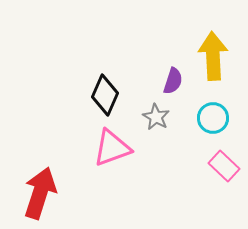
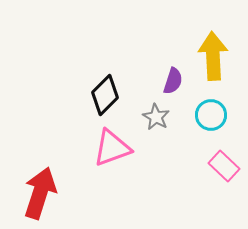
black diamond: rotated 21 degrees clockwise
cyan circle: moved 2 px left, 3 px up
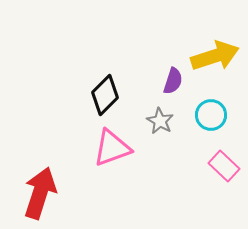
yellow arrow: moved 2 px right; rotated 75 degrees clockwise
gray star: moved 4 px right, 4 px down
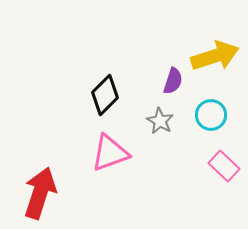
pink triangle: moved 2 px left, 5 px down
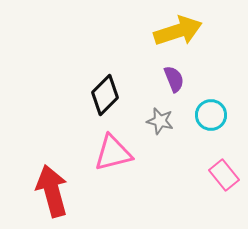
yellow arrow: moved 37 px left, 25 px up
purple semicircle: moved 1 px right, 2 px up; rotated 40 degrees counterclockwise
gray star: rotated 16 degrees counterclockwise
pink triangle: moved 3 px right; rotated 6 degrees clockwise
pink rectangle: moved 9 px down; rotated 8 degrees clockwise
red arrow: moved 12 px right, 2 px up; rotated 33 degrees counterclockwise
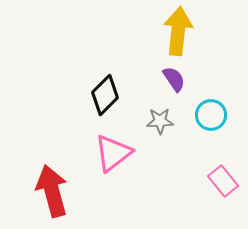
yellow arrow: rotated 66 degrees counterclockwise
purple semicircle: rotated 12 degrees counterclockwise
gray star: rotated 16 degrees counterclockwise
pink triangle: rotated 24 degrees counterclockwise
pink rectangle: moved 1 px left, 6 px down
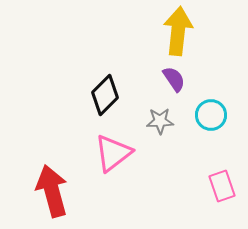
pink rectangle: moved 1 px left, 5 px down; rotated 20 degrees clockwise
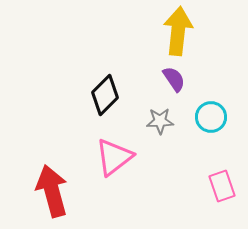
cyan circle: moved 2 px down
pink triangle: moved 1 px right, 4 px down
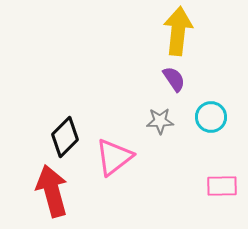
black diamond: moved 40 px left, 42 px down
pink rectangle: rotated 72 degrees counterclockwise
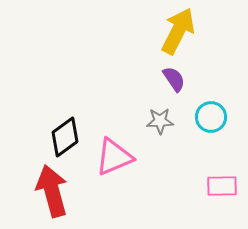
yellow arrow: rotated 21 degrees clockwise
black diamond: rotated 9 degrees clockwise
pink triangle: rotated 15 degrees clockwise
